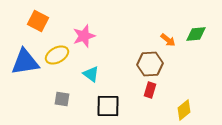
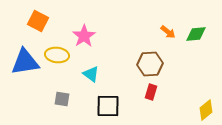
pink star: rotated 15 degrees counterclockwise
orange arrow: moved 8 px up
yellow ellipse: rotated 35 degrees clockwise
red rectangle: moved 1 px right, 2 px down
yellow diamond: moved 22 px right
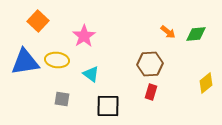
orange square: rotated 15 degrees clockwise
yellow ellipse: moved 5 px down
yellow diamond: moved 27 px up
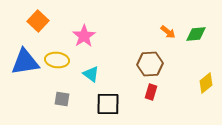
black square: moved 2 px up
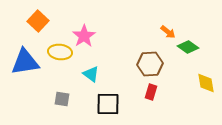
green diamond: moved 8 px left, 13 px down; rotated 40 degrees clockwise
yellow ellipse: moved 3 px right, 8 px up
yellow diamond: rotated 60 degrees counterclockwise
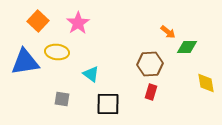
pink star: moved 6 px left, 13 px up
green diamond: moved 1 px left; rotated 35 degrees counterclockwise
yellow ellipse: moved 3 px left
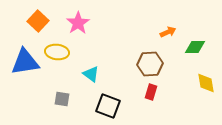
orange arrow: rotated 63 degrees counterclockwise
green diamond: moved 8 px right
black square: moved 2 px down; rotated 20 degrees clockwise
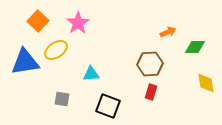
yellow ellipse: moved 1 px left, 2 px up; rotated 40 degrees counterclockwise
cyan triangle: rotated 42 degrees counterclockwise
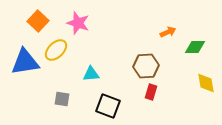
pink star: rotated 20 degrees counterclockwise
yellow ellipse: rotated 10 degrees counterclockwise
brown hexagon: moved 4 px left, 2 px down
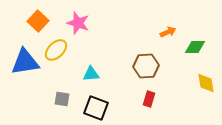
red rectangle: moved 2 px left, 7 px down
black square: moved 12 px left, 2 px down
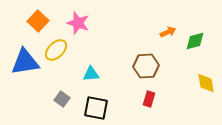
green diamond: moved 6 px up; rotated 15 degrees counterclockwise
gray square: rotated 28 degrees clockwise
black square: rotated 10 degrees counterclockwise
